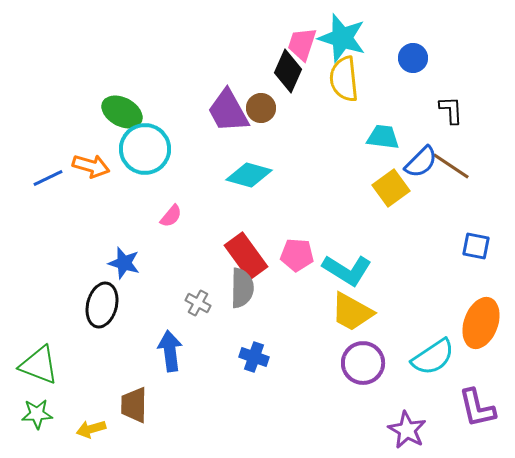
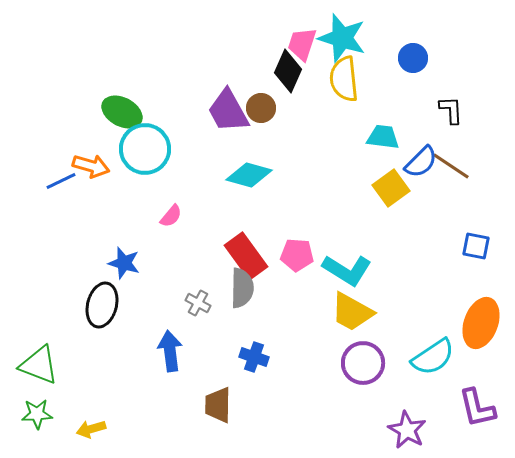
blue line: moved 13 px right, 3 px down
brown trapezoid: moved 84 px right
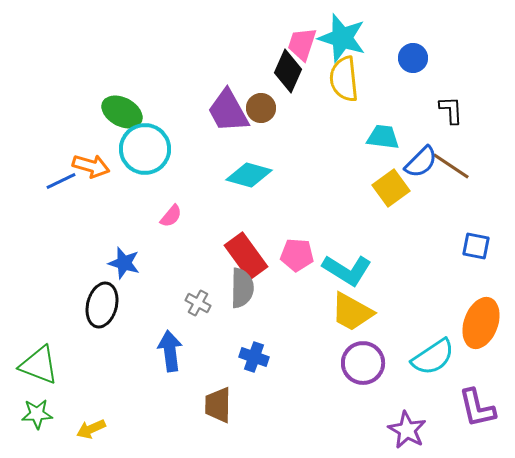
yellow arrow: rotated 8 degrees counterclockwise
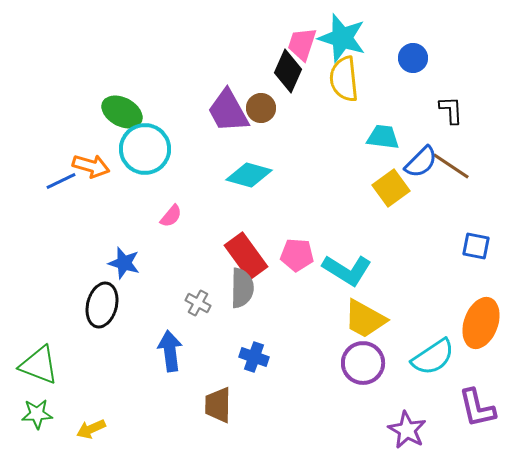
yellow trapezoid: moved 13 px right, 7 px down
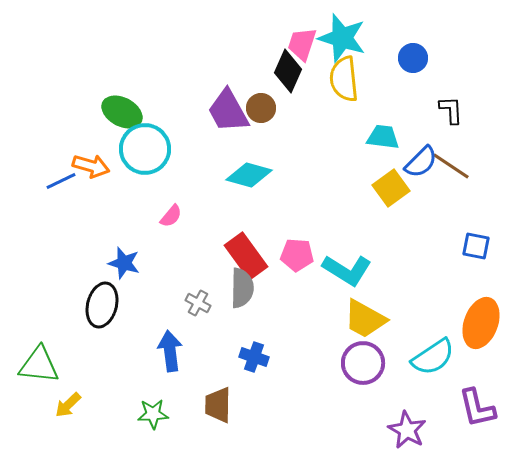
green triangle: rotated 15 degrees counterclockwise
green star: moved 116 px right
yellow arrow: moved 23 px left, 24 px up; rotated 20 degrees counterclockwise
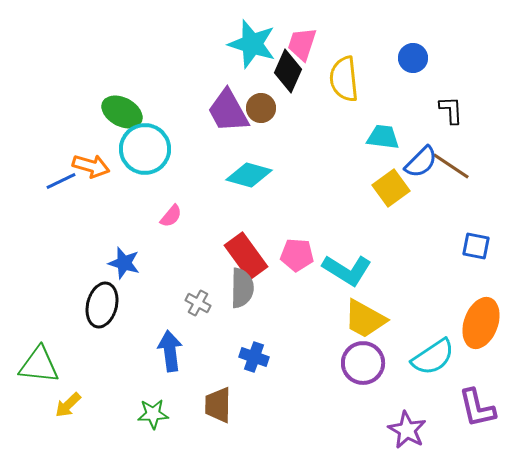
cyan star: moved 90 px left, 6 px down
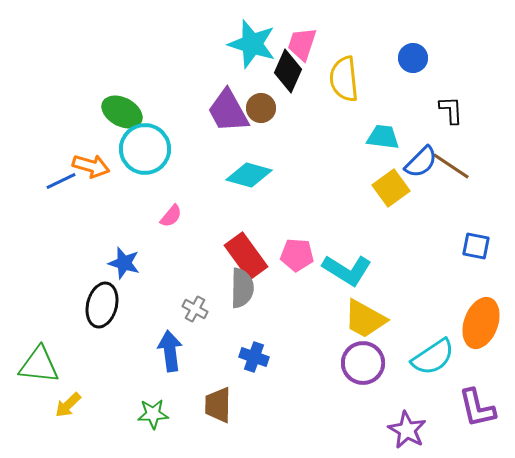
gray cross: moved 3 px left, 6 px down
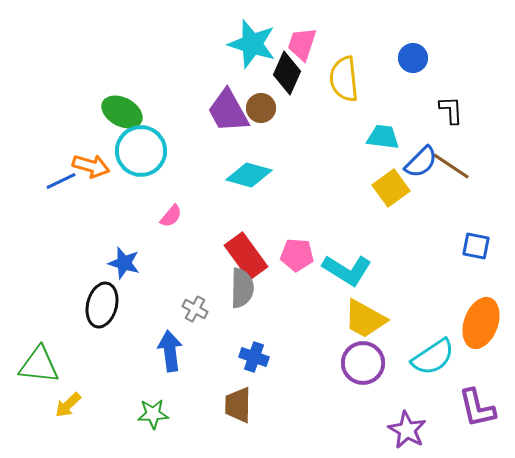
black diamond: moved 1 px left, 2 px down
cyan circle: moved 4 px left, 2 px down
brown trapezoid: moved 20 px right
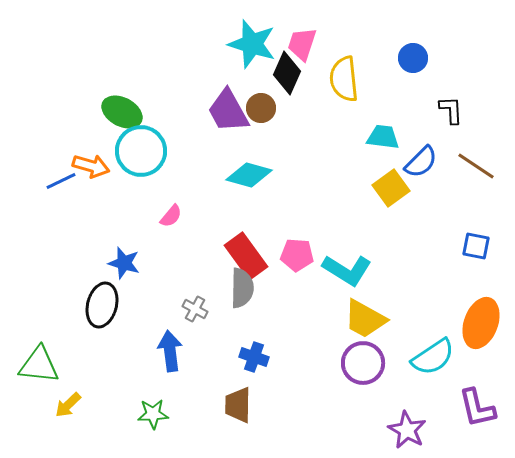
brown line: moved 25 px right
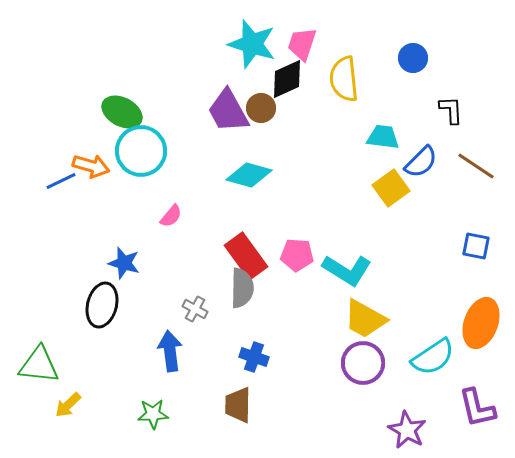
black diamond: moved 6 px down; rotated 42 degrees clockwise
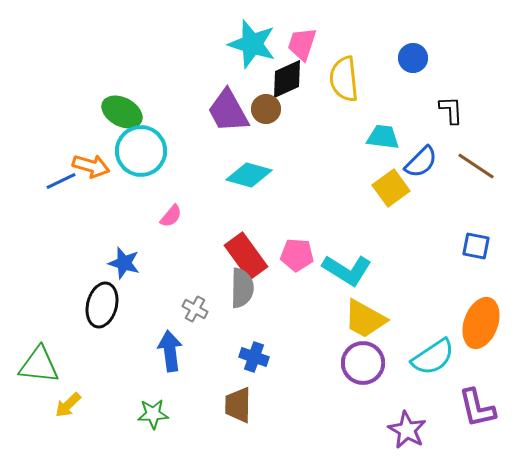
brown circle: moved 5 px right, 1 px down
